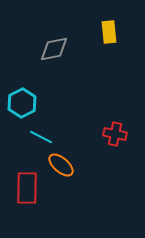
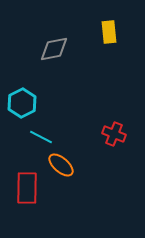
red cross: moved 1 px left; rotated 10 degrees clockwise
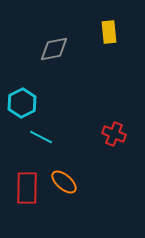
orange ellipse: moved 3 px right, 17 px down
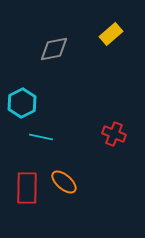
yellow rectangle: moved 2 px right, 2 px down; rotated 55 degrees clockwise
cyan line: rotated 15 degrees counterclockwise
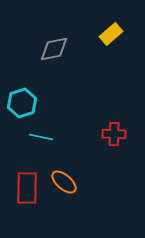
cyan hexagon: rotated 8 degrees clockwise
red cross: rotated 20 degrees counterclockwise
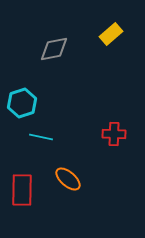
orange ellipse: moved 4 px right, 3 px up
red rectangle: moved 5 px left, 2 px down
